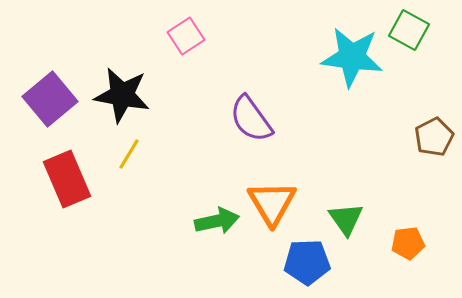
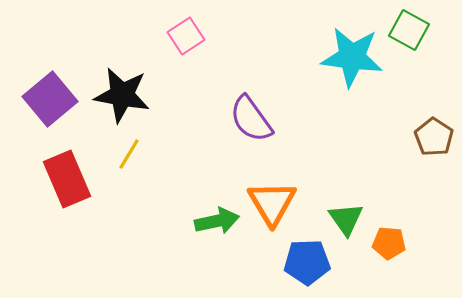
brown pentagon: rotated 12 degrees counterclockwise
orange pentagon: moved 19 px left; rotated 12 degrees clockwise
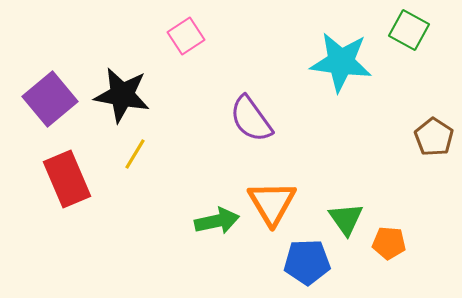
cyan star: moved 11 px left, 5 px down
yellow line: moved 6 px right
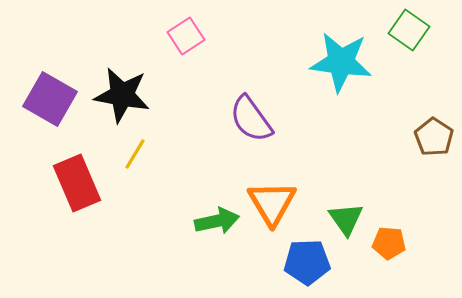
green square: rotated 6 degrees clockwise
purple square: rotated 20 degrees counterclockwise
red rectangle: moved 10 px right, 4 px down
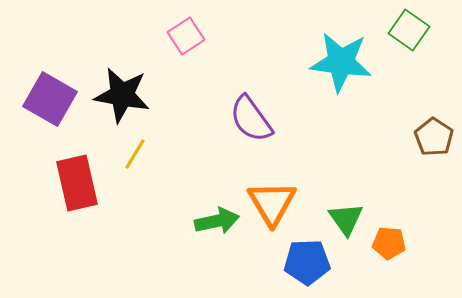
red rectangle: rotated 10 degrees clockwise
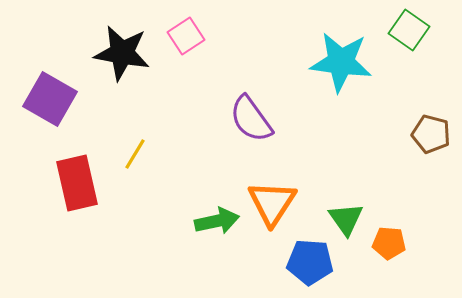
black star: moved 42 px up
brown pentagon: moved 3 px left, 3 px up; rotated 18 degrees counterclockwise
orange triangle: rotated 4 degrees clockwise
blue pentagon: moved 3 px right; rotated 6 degrees clockwise
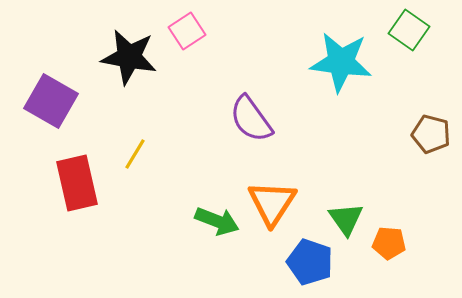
pink square: moved 1 px right, 5 px up
black star: moved 7 px right, 4 px down
purple square: moved 1 px right, 2 px down
green arrow: rotated 33 degrees clockwise
blue pentagon: rotated 15 degrees clockwise
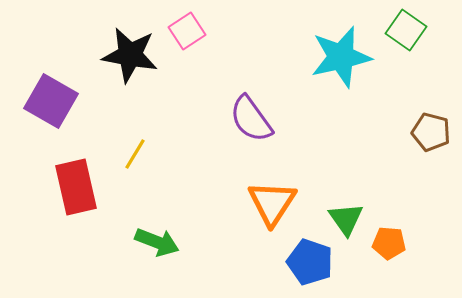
green square: moved 3 px left
black star: moved 1 px right, 2 px up
cyan star: moved 5 px up; rotated 20 degrees counterclockwise
brown pentagon: moved 2 px up
red rectangle: moved 1 px left, 4 px down
green arrow: moved 60 px left, 21 px down
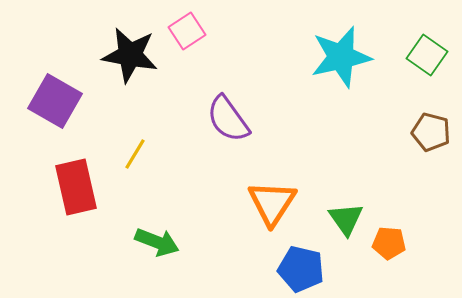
green square: moved 21 px right, 25 px down
purple square: moved 4 px right
purple semicircle: moved 23 px left
blue pentagon: moved 9 px left, 7 px down; rotated 6 degrees counterclockwise
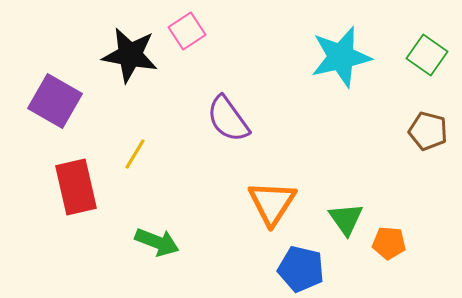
brown pentagon: moved 3 px left, 1 px up
